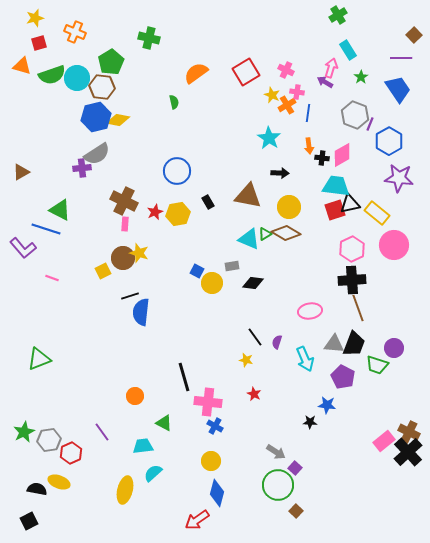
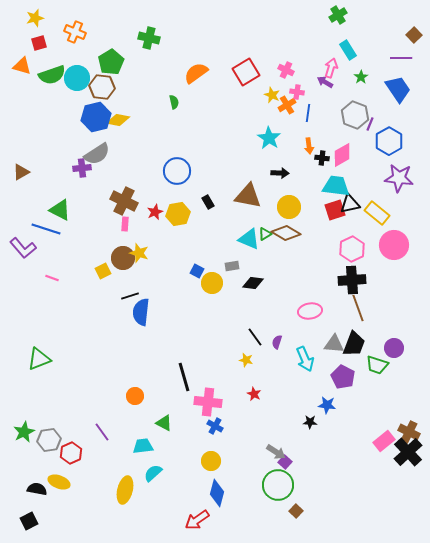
purple square at (295, 468): moved 10 px left, 6 px up
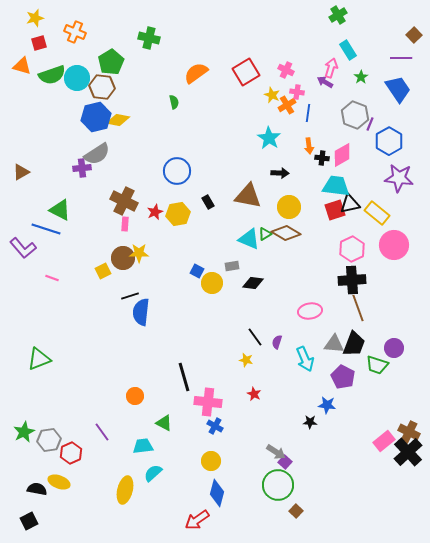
yellow star at (139, 253): rotated 18 degrees counterclockwise
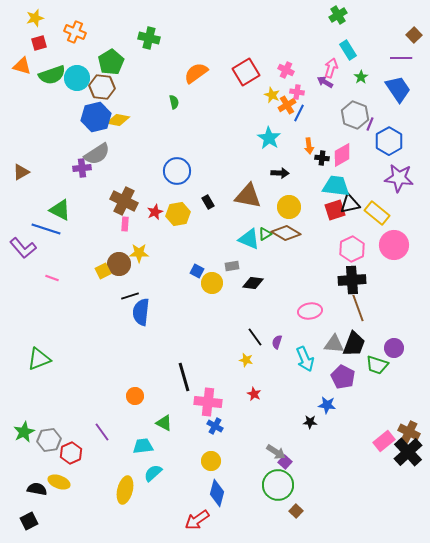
blue line at (308, 113): moved 9 px left; rotated 18 degrees clockwise
brown circle at (123, 258): moved 4 px left, 6 px down
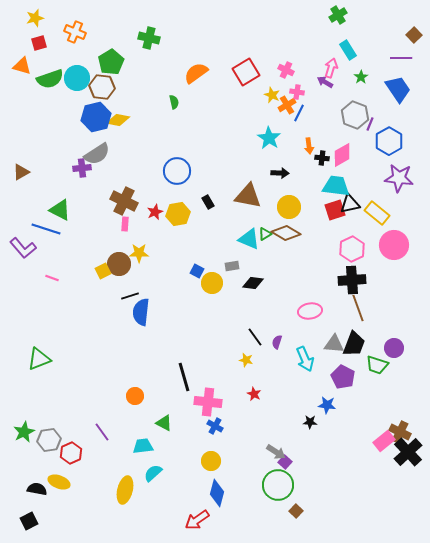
green semicircle at (52, 75): moved 2 px left, 4 px down
brown cross at (409, 432): moved 9 px left
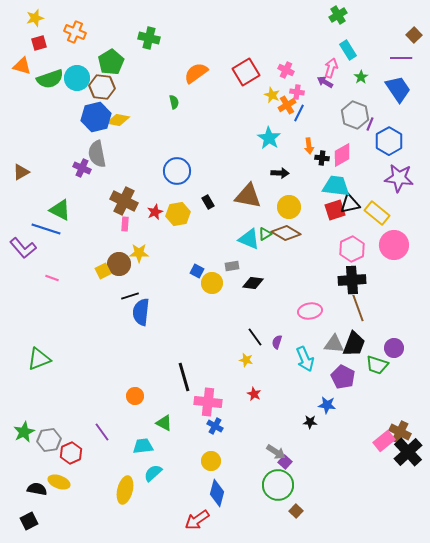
gray semicircle at (97, 154): rotated 112 degrees clockwise
purple cross at (82, 168): rotated 30 degrees clockwise
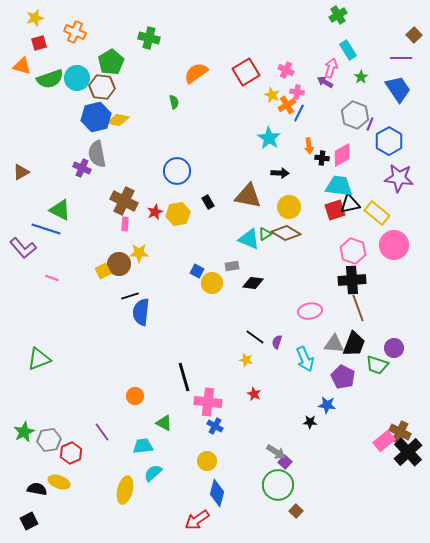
cyan trapezoid at (336, 186): moved 3 px right
pink hexagon at (352, 249): moved 1 px right, 2 px down; rotated 15 degrees counterclockwise
black line at (255, 337): rotated 18 degrees counterclockwise
yellow circle at (211, 461): moved 4 px left
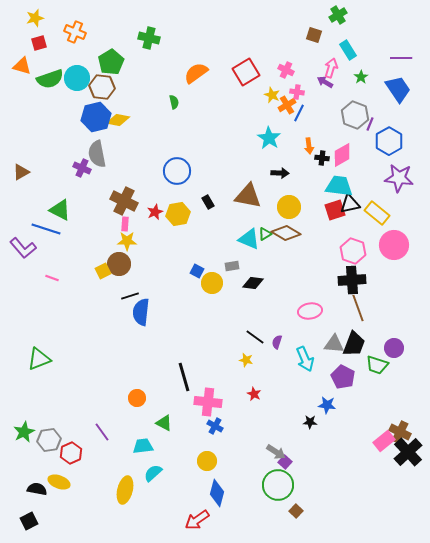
brown square at (414, 35): moved 100 px left; rotated 28 degrees counterclockwise
yellow star at (139, 253): moved 12 px left, 12 px up
orange circle at (135, 396): moved 2 px right, 2 px down
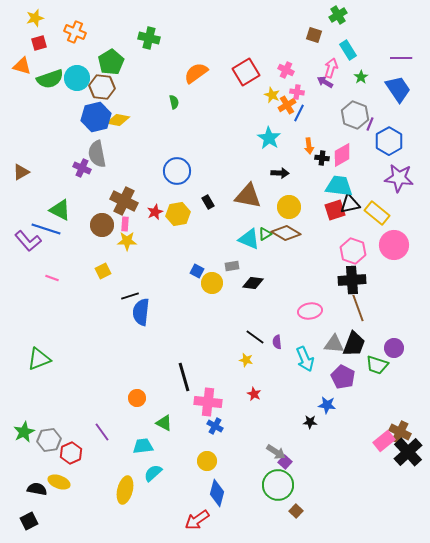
purple L-shape at (23, 248): moved 5 px right, 7 px up
brown circle at (119, 264): moved 17 px left, 39 px up
purple semicircle at (277, 342): rotated 24 degrees counterclockwise
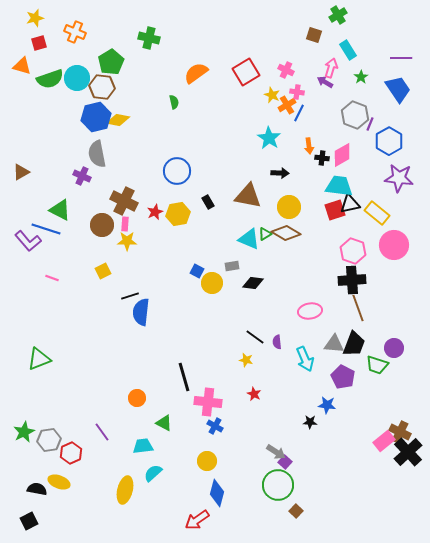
purple cross at (82, 168): moved 8 px down
